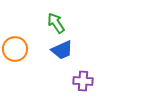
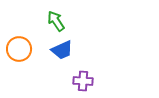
green arrow: moved 2 px up
orange circle: moved 4 px right
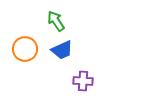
orange circle: moved 6 px right
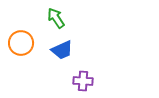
green arrow: moved 3 px up
orange circle: moved 4 px left, 6 px up
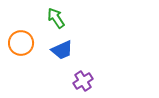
purple cross: rotated 36 degrees counterclockwise
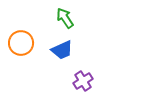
green arrow: moved 9 px right
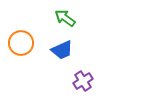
green arrow: rotated 20 degrees counterclockwise
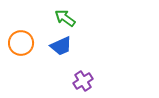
blue trapezoid: moved 1 px left, 4 px up
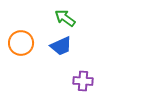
purple cross: rotated 36 degrees clockwise
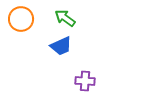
orange circle: moved 24 px up
purple cross: moved 2 px right
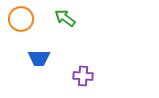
blue trapezoid: moved 22 px left, 12 px down; rotated 25 degrees clockwise
purple cross: moved 2 px left, 5 px up
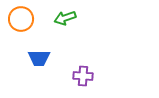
green arrow: rotated 55 degrees counterclockwise
